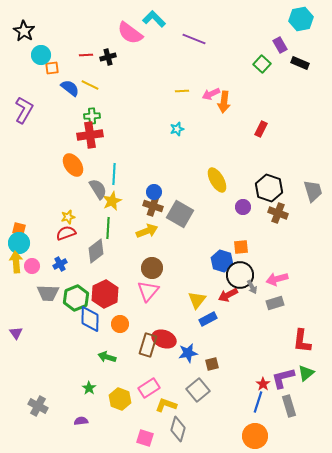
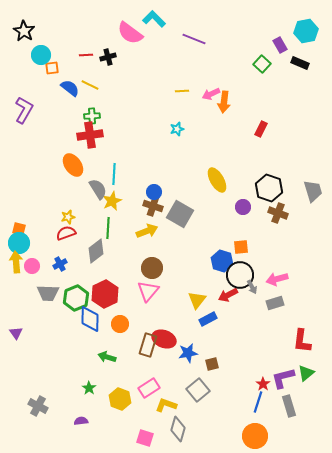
cyan hexagon at (301, 19): moved 5 px right, 12 px down
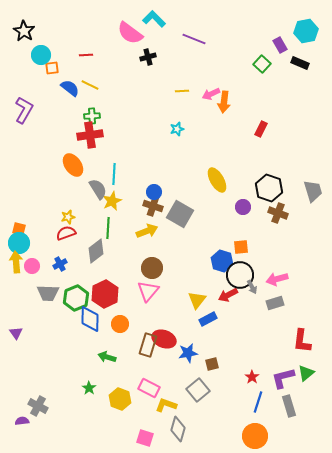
black cross at (108, 57): moved 40 px right
red star at (263, 384): moved 11 px left, 7 px up
pink rectangle at (149, 388): rotated 60 degrees clockwise
purple semicircle at (81, 421): moved 59 px left
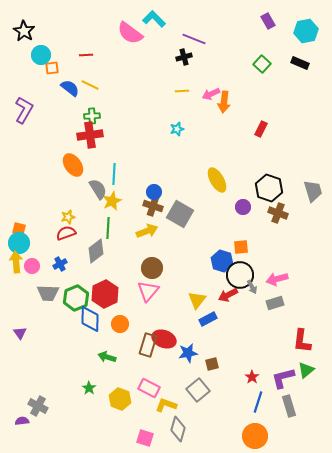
purple rectangle at (280, 45): moved 12 px left, 24 px up
black cross at (148, 57): moved 36 px right
purple triangle at (16, 333): moved 4 px right
green triangle at (306, 373): moved 3 px up
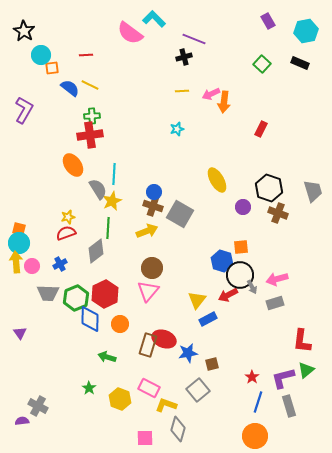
pink square at (145, 438): rotated 18 degrees counterclockwise
